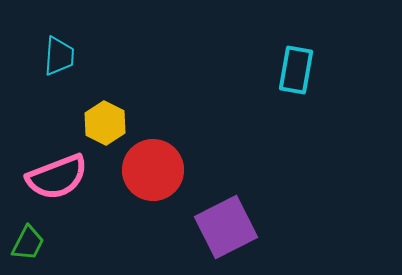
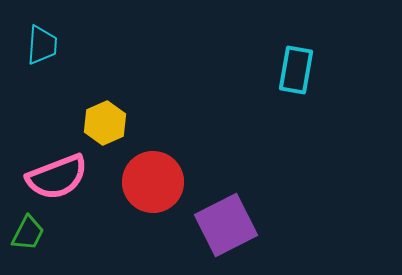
cyan trapezoid: moved 17 px left, 11 px up
yellow hexagon: rotated 9 degrees clockwise
red circle: moved 12 px down
purple square: moved 2 px up
green trapezoid: moved 10 px up
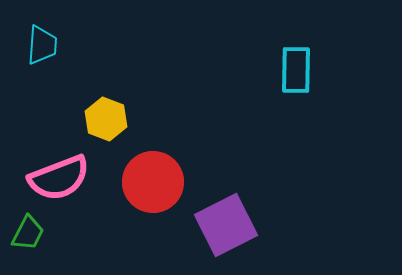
cyan rectangle: rotated 9 degrees counterclockwise
yellow hexagon: moved 1 px right, 4 px up; rotated 15 degrees counterclockwise
pink semicircle: moved 2 px right, 1 px down
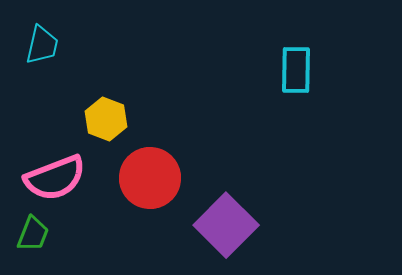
cyan trapezoid: rotated 9 degrees clockwise
pink semicircle: moved 4 px left
red circle: moved 3 px left, 4 px up
purple square: rotated 18 degrees counterclockwise
green trapezoid: moved 5 px right, 1 px down; rotated 6 degrees counterclockwise
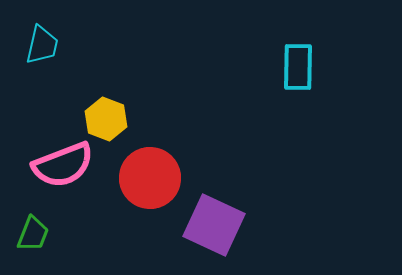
cyan rectangle: moved 2 px right, 3 px up
pink semicircle: moved 8 px right, 13 px up
purple square: moved 12 px left; rotated 20 degrees counterclockwise
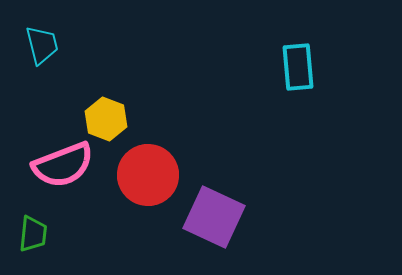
cyan trapezoid: rotated 27 degrees counterclockwise
cyan rectangle: rotated 6 degrees counterclockwise
red circle: moved 2 px left, 3 px up
purple square: moved 8 px up
green trapezoid: rotated 15 degrees counterclockwise
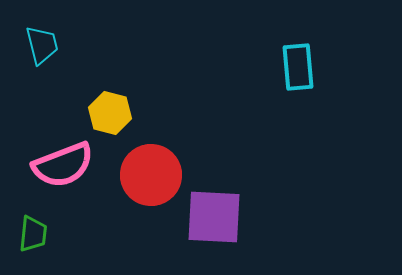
yellow hexagon: moved 4 px right, 6 px up; rotated 6 degrees counterclockwise
red circle: moved 3 px right
purple square: rotated 22 degrees counterclockwise
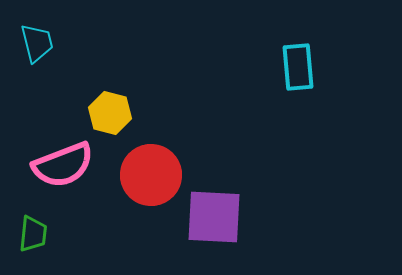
cyan trapezoid: moved 5 px left, 2 px up
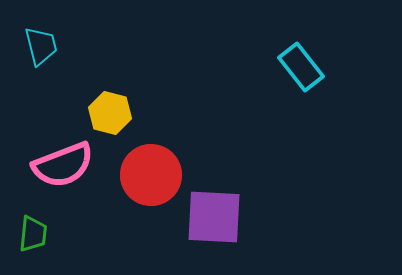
cyan trapezoid: moved 4 px right, 3 px down
cyan rectangle: moved 3 px right; rotated 33 degrees counterclockwise
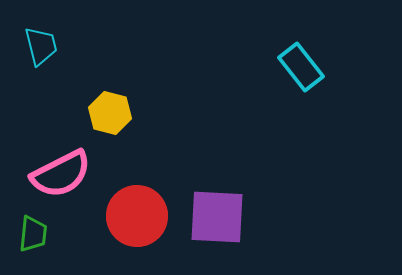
pink semicircle: moved 2 px left, 9 px down; rotated 6 degrees counterclockwise
red circle: moved 14 px left, 41 px down
purple square: moved 3 px right
